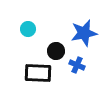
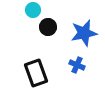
cyan circle: moved 5 px right, 19 px up
black circle: moved 8 px left, 24 px up
black rectangle: moved 2 px left; rotated 68 degrees clockwise
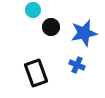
black circle: moved 3 px right
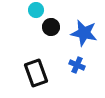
cyan circle: moved 3 px right
blue star: rotated 24 degrees clockwise
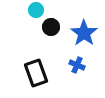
blue star: rotated 24 degrees clockwise
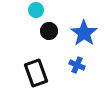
black circle: moved 2 px left, 4 px down
